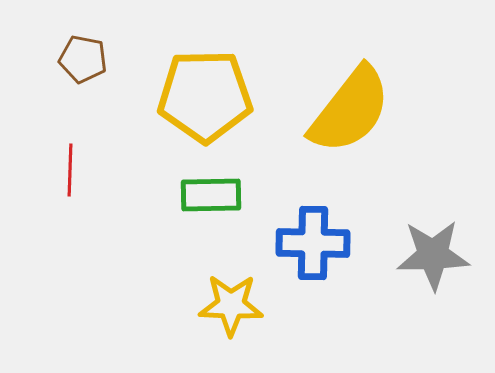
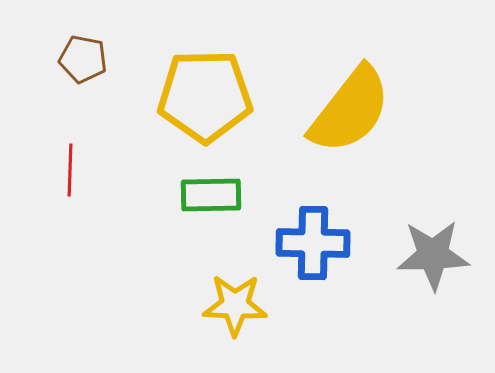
yellow star: moved 4 px right
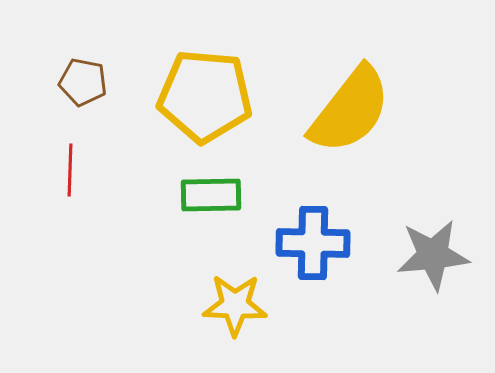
brown pentagon: moved 23 px down
yellow pentagon: rotated 6 degrees clockwise
gray star: rotated 4 degrees counterclockwise
